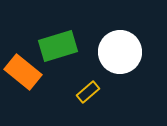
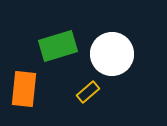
white circle: moved 8 px left, 2 px down
orange rectangle: moved 1 px right, 17 px down; rotated 57 degrees clockwise
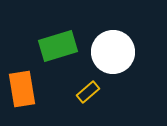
white circle: moved 1 px right, 2 px up
orange rectangle: moved 2 px left; rotated 15 degrees counterclockwise
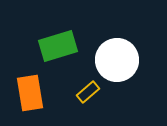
white circle: moved 4 px right, 8 px down
orange rectangle: moved 8 px right, 4 px down
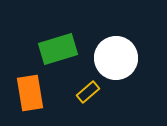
green rectangle: moved 3 px down
white circle: moved 1 px left, 2 px up
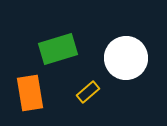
white circle: moved 10 px right
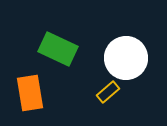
green rectangle: rotated 42 degrees clockwise
yellow rectangle: moved 20 px right
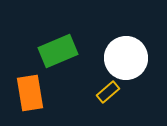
green rectangle: moved 2 px down; rotated 48 degrees counterclockwise
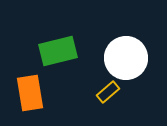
green rectangle: rotated 9 degrees clockwise
